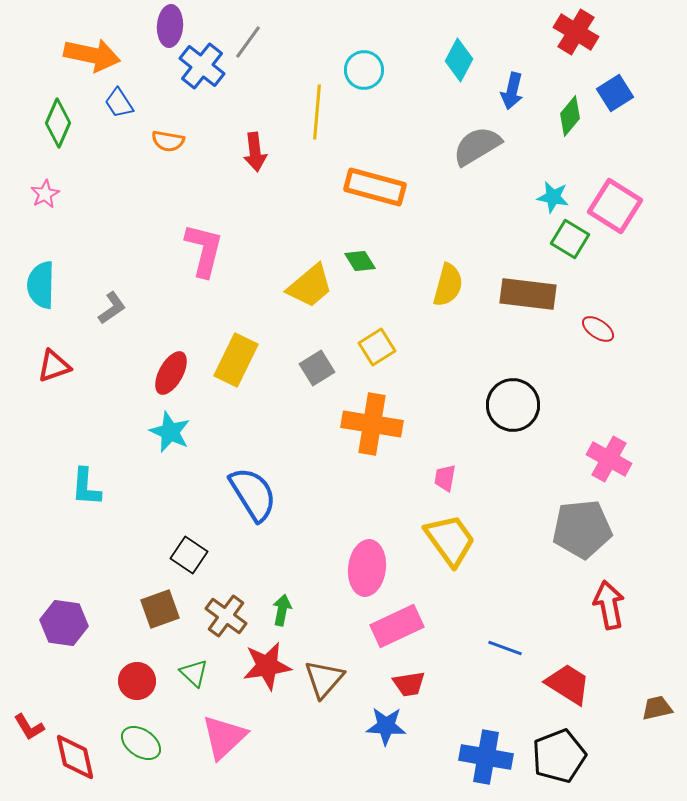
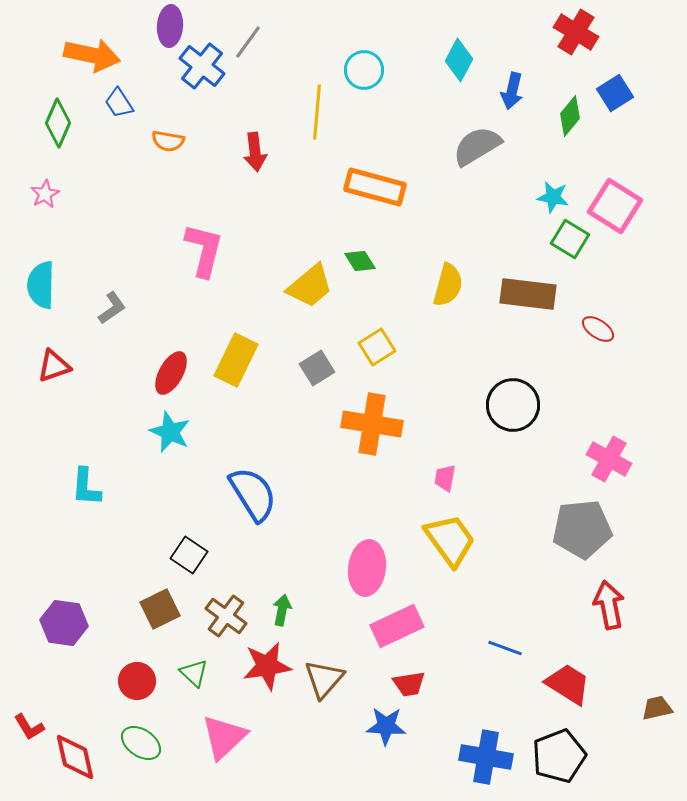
brown square at (160, 609): rotated 6 degrees counterclockwise
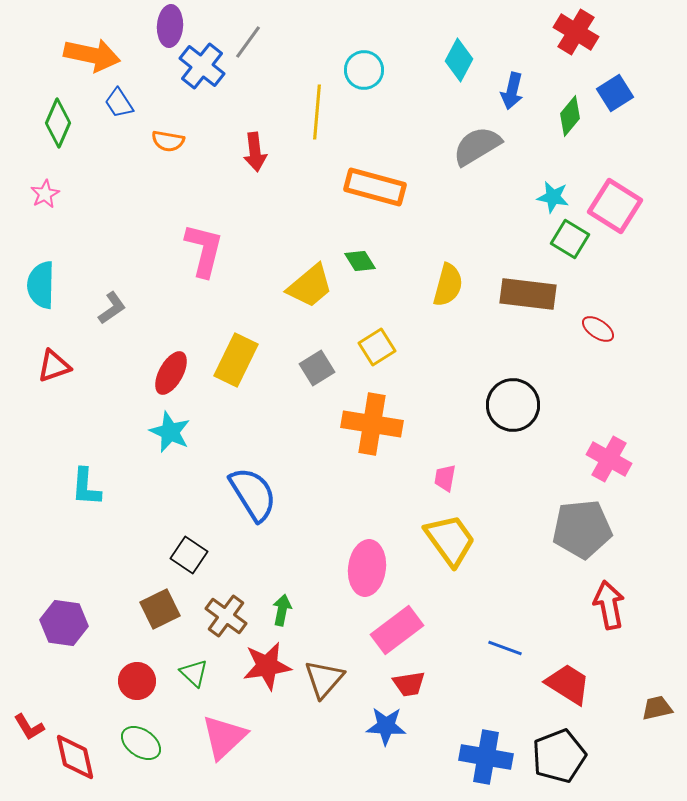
pink rectangle at (397, 626): moved 4 px down; rotated 12 degrees counterclockwise
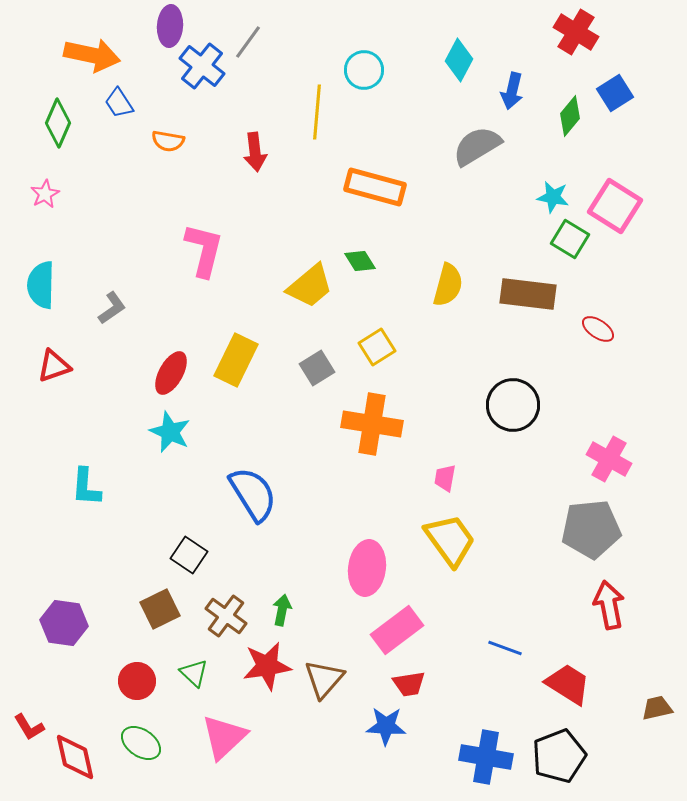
gray pentagon at (582, 529): moved 9 px right
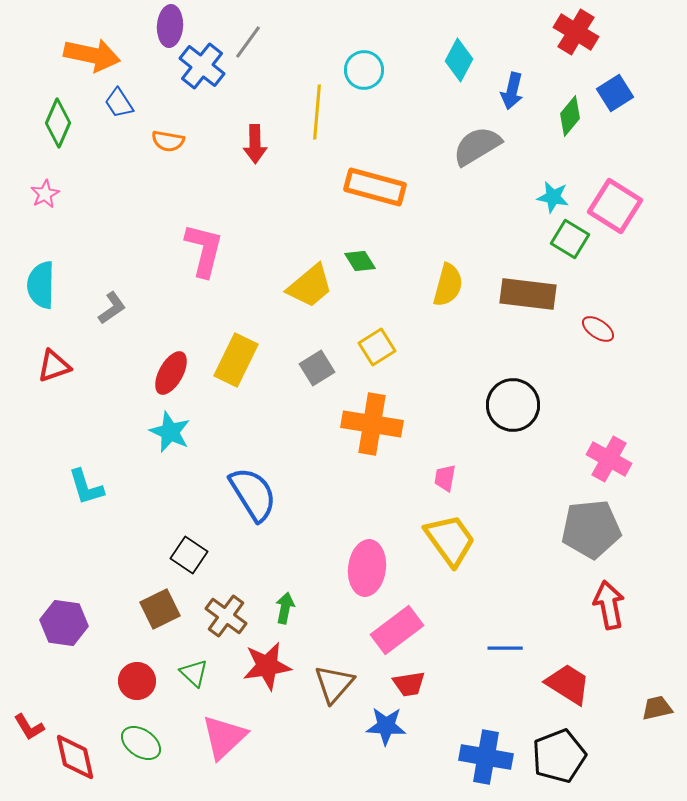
red arrow at (255, 152): moved 8 px up; rotated 6 degrees clockwise
cyan L-shape at (86, 487): rotated 21 degrees counterclockwise
green arrow at (282, 610): moved 3 px right, 2 px up
blue line at (505, 648): rotated 20 degrees counterclockwise
brown triangle at (324, 679): moved 10 px right, 5 px down
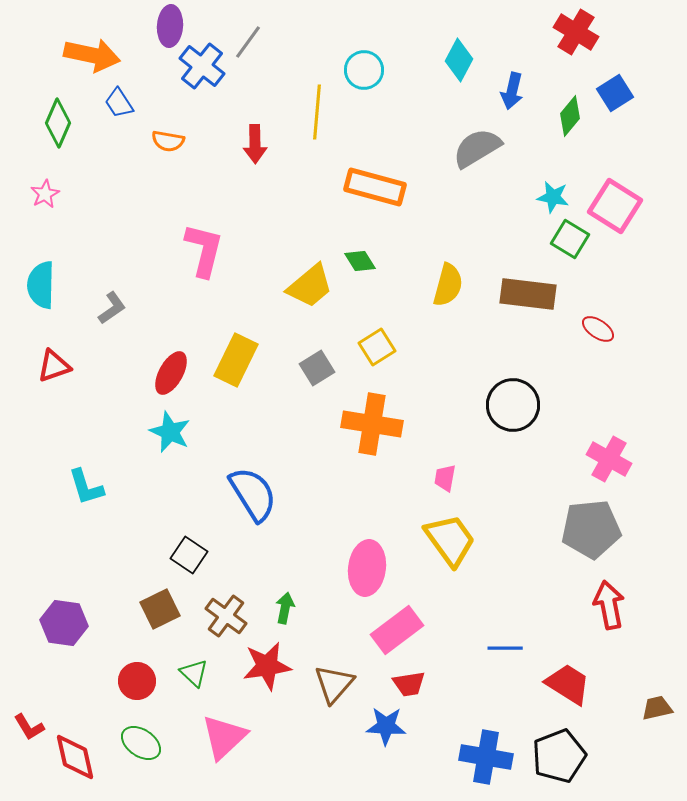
gray semicircle at (477, 146): moved 2 px down
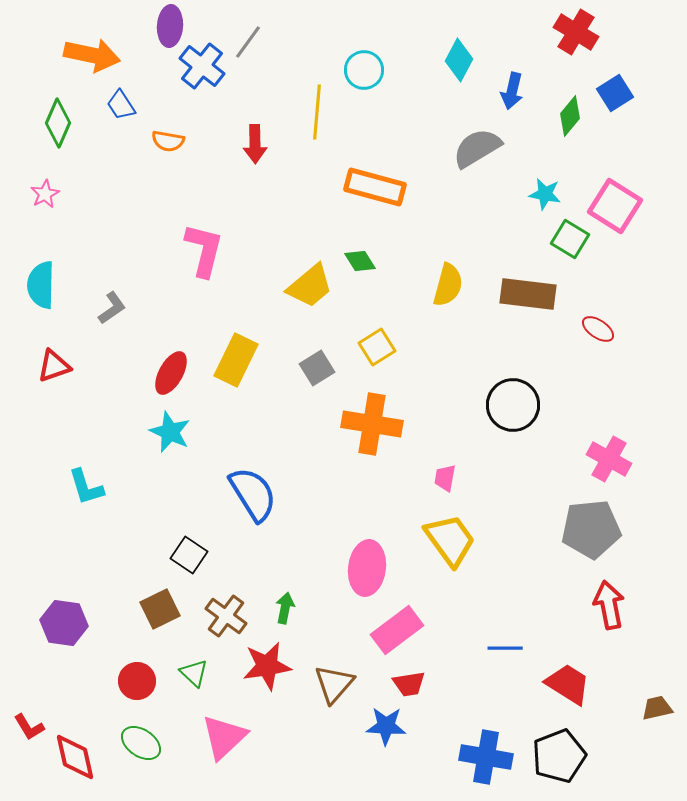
blue trapezoid at (119, 103): moved 2 px right, 2 px down
cyan star at (553, 197): moved 8 px left, 3 px up
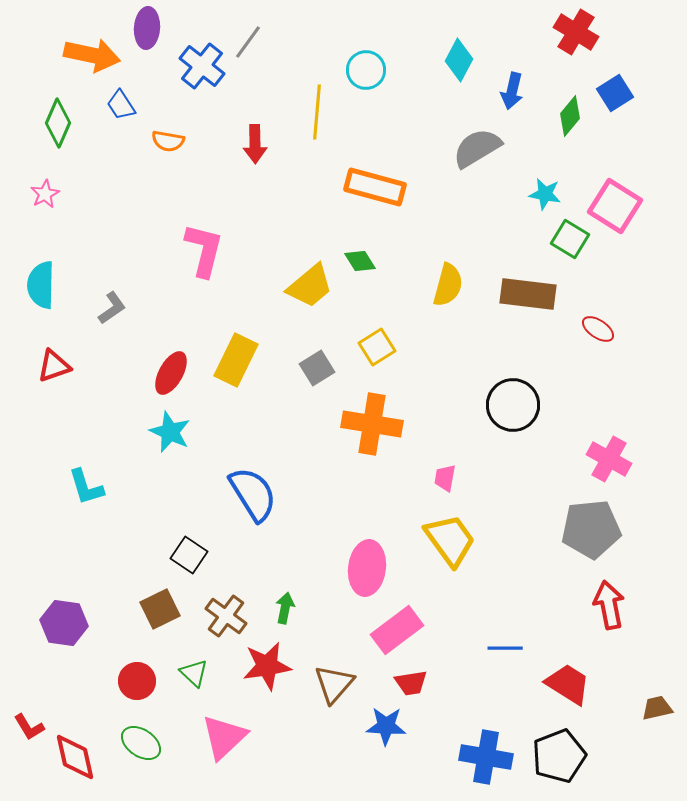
purple ellipse at (170, 26): moved 23 px left, 2 px down
cyan circle at (364, 70): moved 2 px right
red trapezoid at (409, 684): moved 2 px right, 1 px up
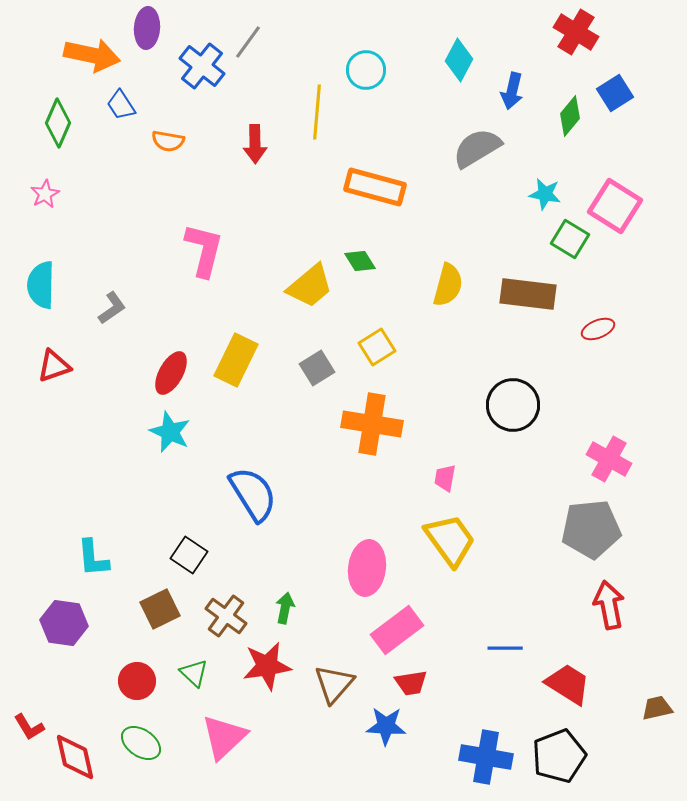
red ellipse at (598, 329): rotated 56 degrees counterclockwise
cyan L-shape at (86, 487): moved 7 px right, 71 px down; rotated 12 degrees clockwise
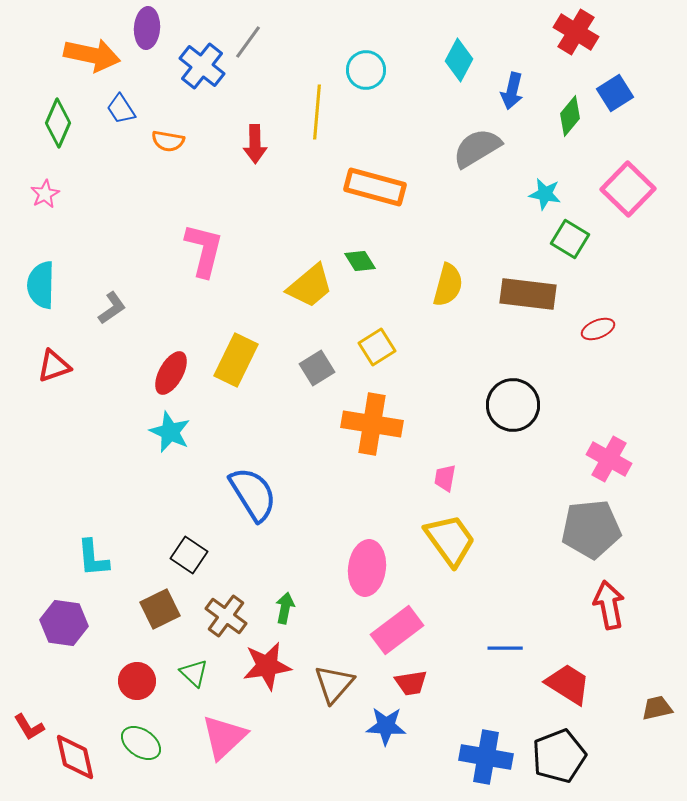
blue trapezoid at (121, 105): moved 4 px down
pink square at (615, 206): moved 13 px right, 17 px up; rotated 12 degrees clockwise
